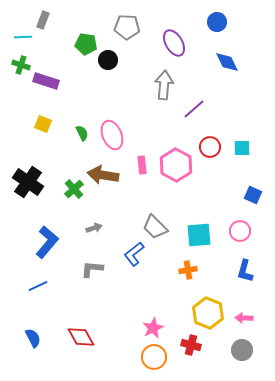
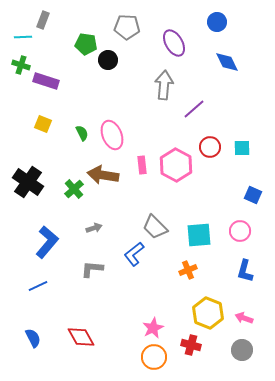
orange cross at (188, 270): rotated 12 degrees counterclockwise
pink arrow at (244, 318): rotated 18 degrees clockwise
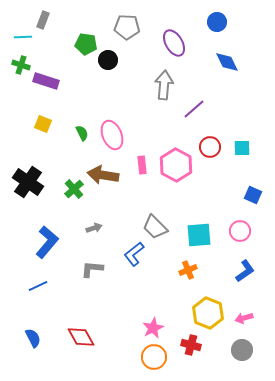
blue L-shape at (245, 271): rotated 140 degrees counterclockwise
pink arrow at (244, 318): rotated 36 degrees counterclockwise
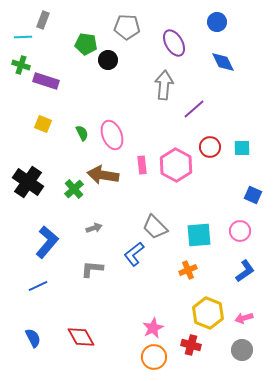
blue diamond at (227, 62): moved 4 px left
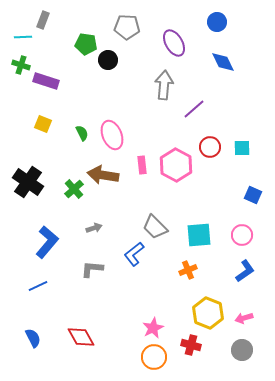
pink circle at (240, 231): moved 2 px right, 4 px down
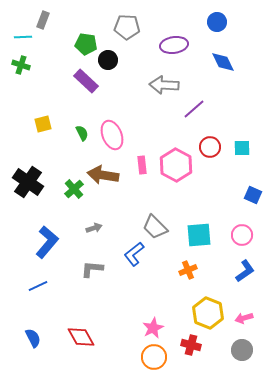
purple ellipse at (174, 43): moved 2 px down; rotated 68 degrees counterclockwise
purple rectangle at (46, 81): moved 40 px right; rotated 25 degrees clockwise
gray arrow at (164, 85): rotated 92 degrees counterclockwise
yellow square at (43, 124): rotated 36 degrees counterclockwise
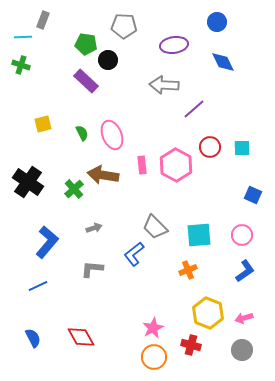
gray pentagon at (127, 27): moved 3 px left, 1 px up
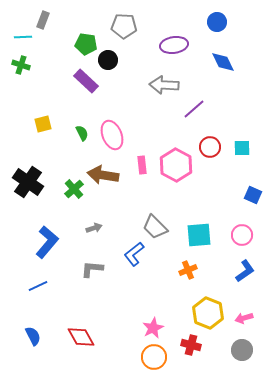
blue semicircle at (33, 338): moved 2 px up
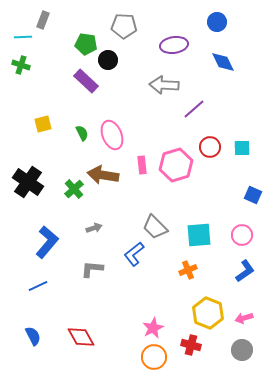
pink hexagon at (176, 165): rotated 16 degrees clockwise
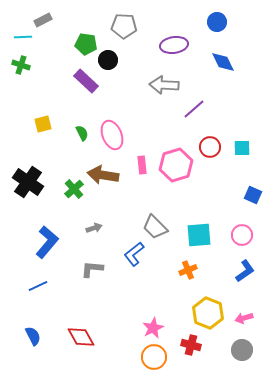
gray rectangle at (43, 20): rotated 42 degrees clockwise
